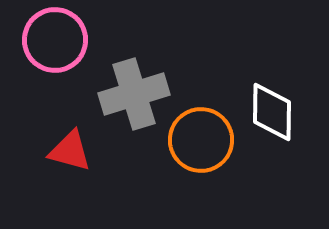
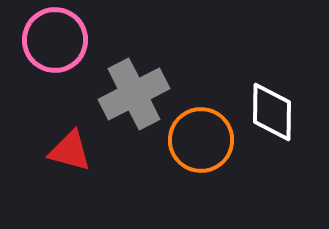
gray cross: rotated 10 degrees counterclockwise
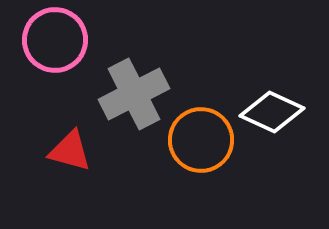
white diamond: rotated 66 degrees counterclockwise
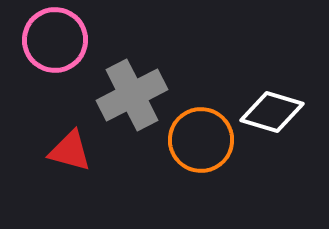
gray cross: moved 2 px left, 1 px down
white diamond: rotated 8 degrees counterclockwise
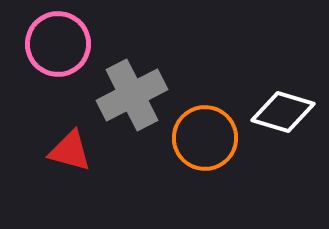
pink circle: moved 3 px right, 4 px down
white diamond: moved 11 px right
orange circle: moved 4 px right, 2 px up
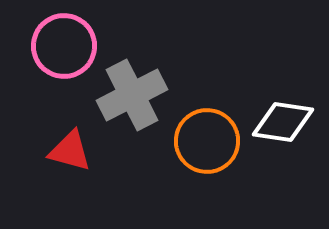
pink circle: moved 6 px right, 2 px down
white diamond: moved 10 px down; rotated 8 degrees counterclockwise
orange circle: moved 2 px right, 3 px down
